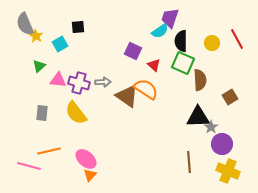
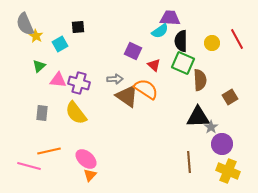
purple trapezoid: rotated 75 degrees clockwise
gray arrow: moved 12 px right, 3 px up
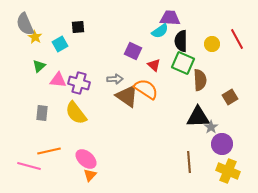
yellow star: moved 1 px left, 1 px down
yellow circle: moved 1 px down
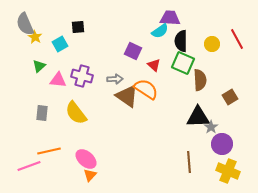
purple cross: moved 3 px right, 7 px up
pink line: rotated 35 degrees counterclockwise
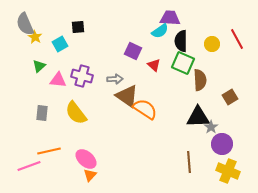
orange semicircle: moved 1 px left, 20 px down
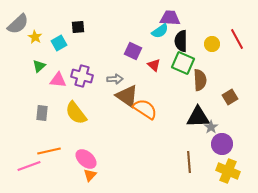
gray semicircle: moved 7 px left; rotated 110 degrees counterclockwise
cyan square: moved 1 px left, 1 px up
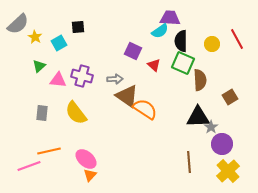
yellow cross: rotated 25 degrees clockwise
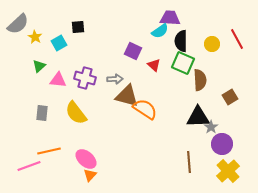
purple cross: moved 3 px right, 2 px down
brown triangle: rotated 20 degrees counterclockwise
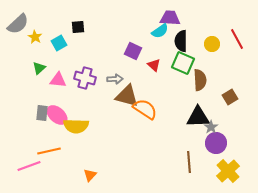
green triangle: moved 2 px down
yellow semicircle: moved 13 px down; rotated 50 degrees counterclockwise
purple circle: moved 6 px left, 1 px up
pink ellipse: moved 29 px left, 44 px up
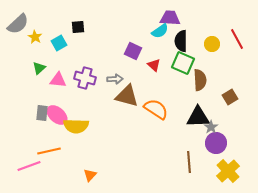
orange semicircle: moved 11 px right
